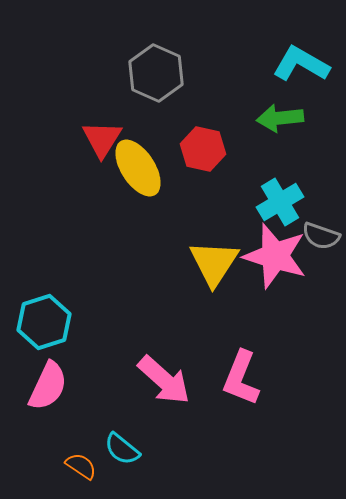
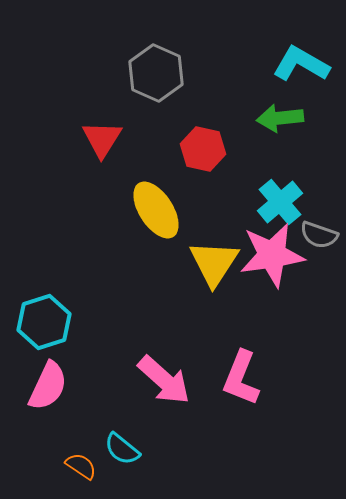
yellow ellipse: moved 18 px right, 42 px down
cyan cross: rotated 9 degrees counterclockwise
gray semicircle: moved 2 px left, 1 px up
pink star: moved 3 px left, 1 px up; rotated 26 degrees counterclockwise
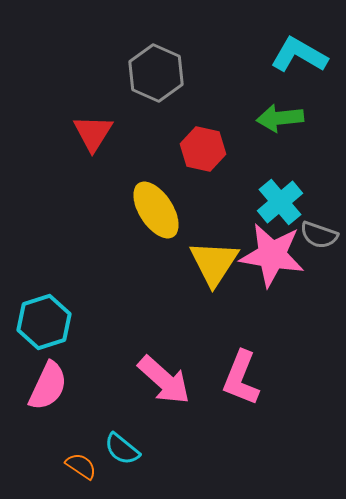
cyan L-shape: moved 2 px left, 9 px up
red triangle: moved 9 px left, 6 px up
pink star: rotated 18 degrees clockwise
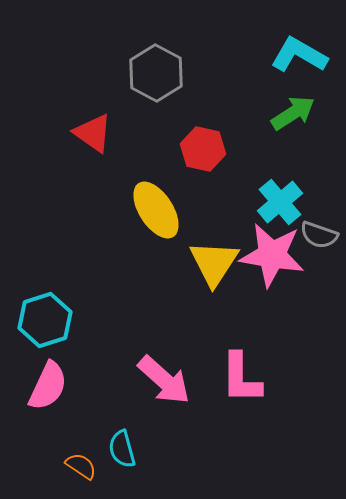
gray hexagon: rotated 4 degrees clockwise
green arrow: moved 13 px right, 5 px up; rotated 153 degrees clockwise
red triangle: rotated 27 degrees counterclockwise
cyan hexagon: moved 1 px right, 2 px up
pink L-shape: rotated 22 degrees counterclockwise
cyan semicircle: rotated 36 degrees clockwise
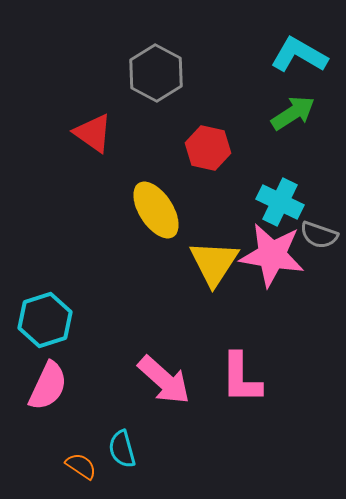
red hexagon: moved 5 px right, 1 px up
cyan cross: rotated 24 degrees counterclockwise
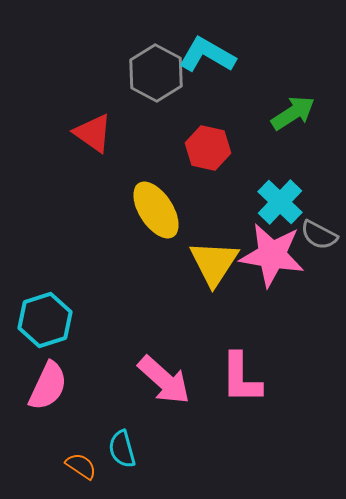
cyan L-shape: moved 92 px left
cyan cross: rotated 18 degrees clockwise
gray semicircle: rotated 9 degrees clockwise
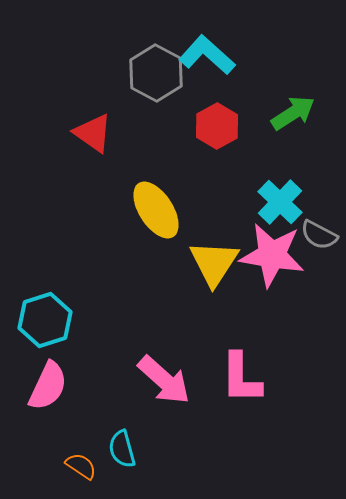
cyan L-shape: rotated 12 degrees clockwise
red hexagon: moved 9 px right, 22 px up; rotated 18 degrees clockwise
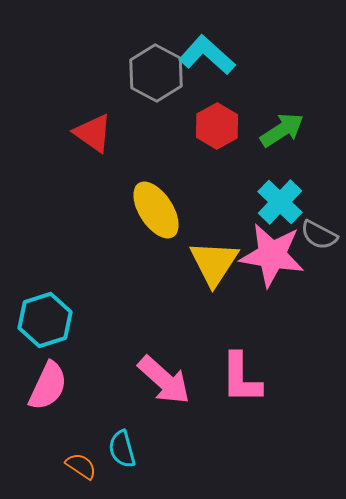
green arrow: moved 11 px left, 17 px down
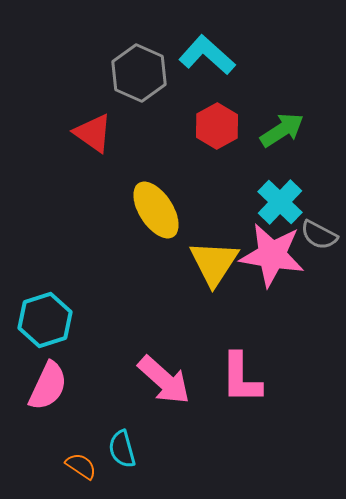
gray hexagon: moved 17 px left; rotated 4 degrees counterclockwise
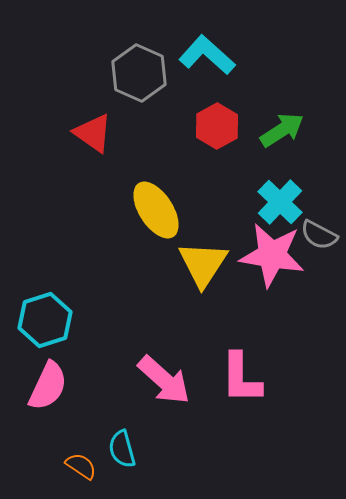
yellow triangle: moved 11 px left, 1 px down
